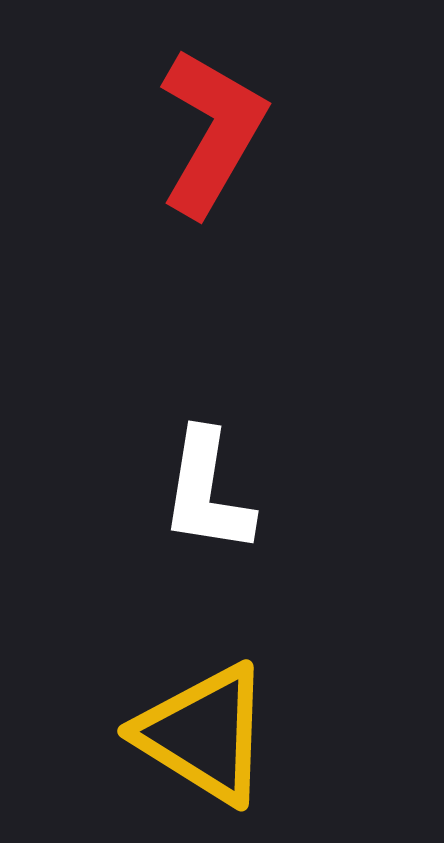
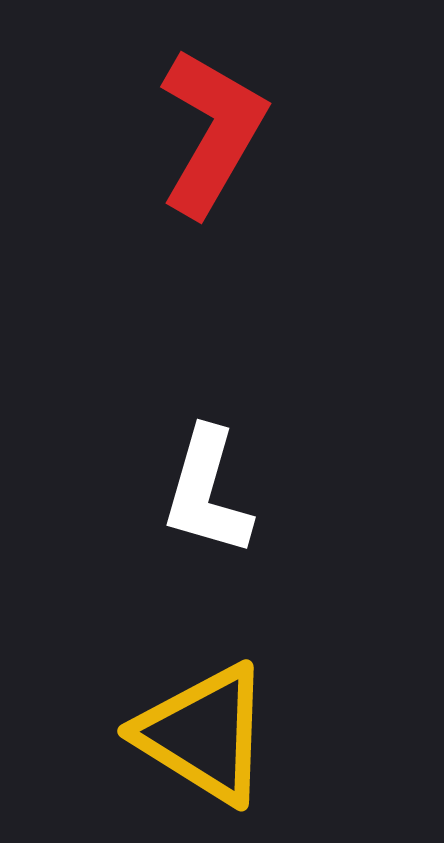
white L-shape: rotated 7 degrees clockwise
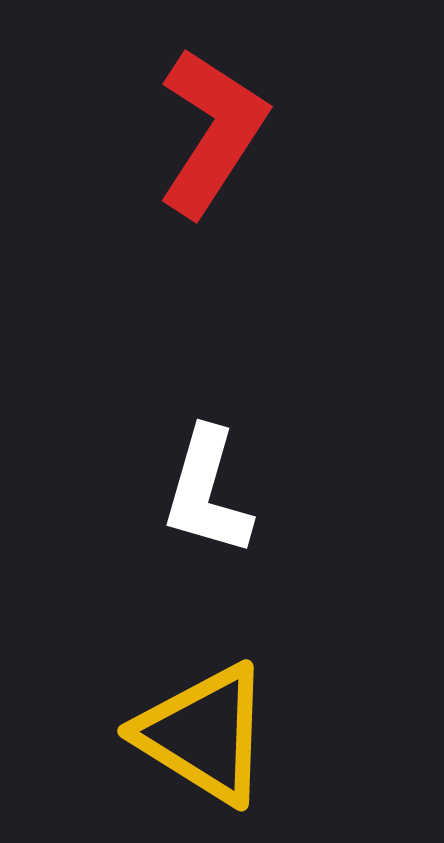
red L-shape: rotated 3 degrees clockwise
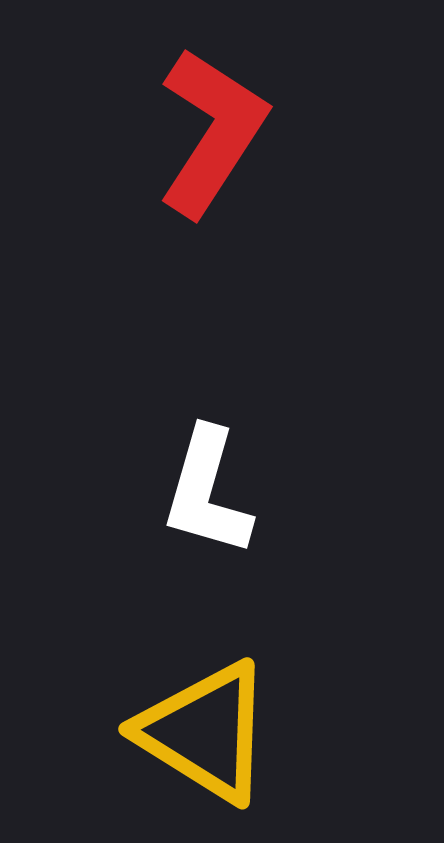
yellow triangle: moved 1 px right, 2 px up
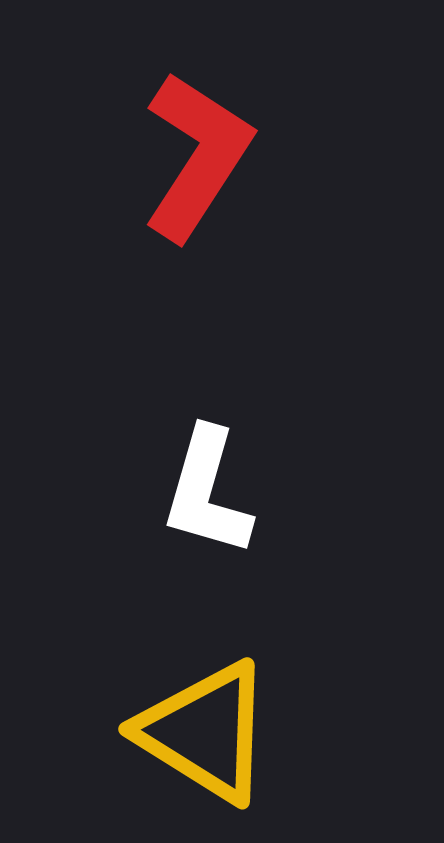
red L-shape: moved 15 px left, 24 px down
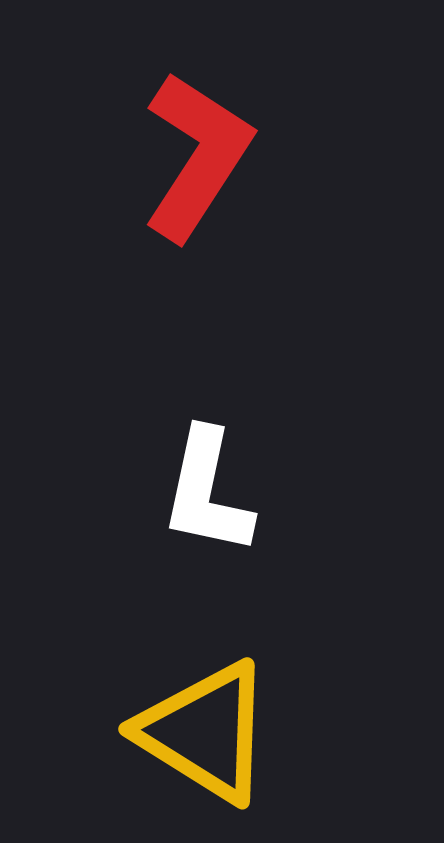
white L-shape: rotated 4 degrees counterclockwise
